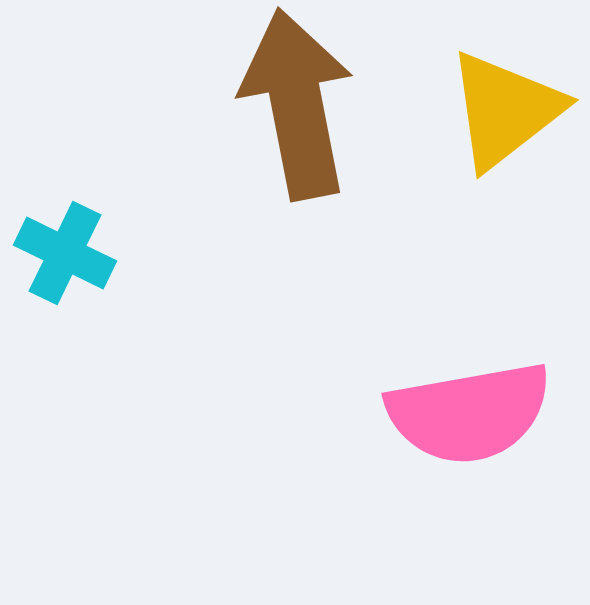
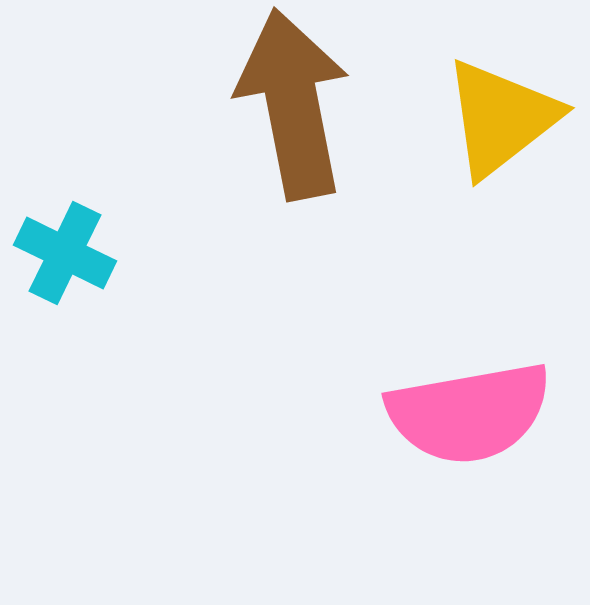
brown arrow: moved 4 px left
yellow triangle: moved 4 px left, 8 px down
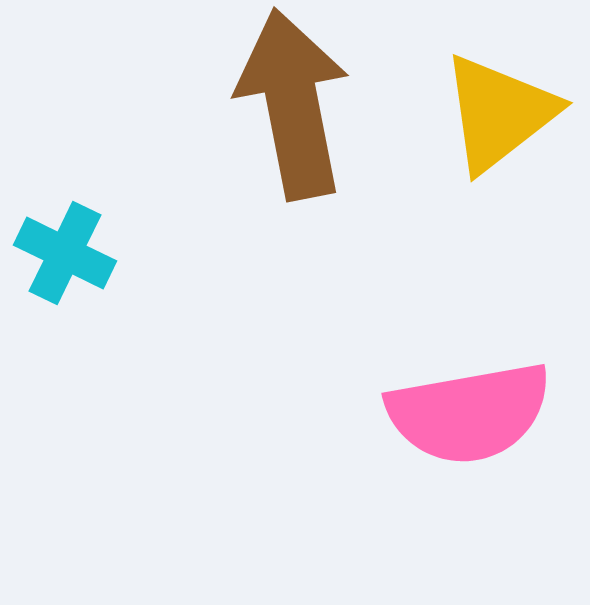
yellow triangle: moved 2 px left, 5 px up
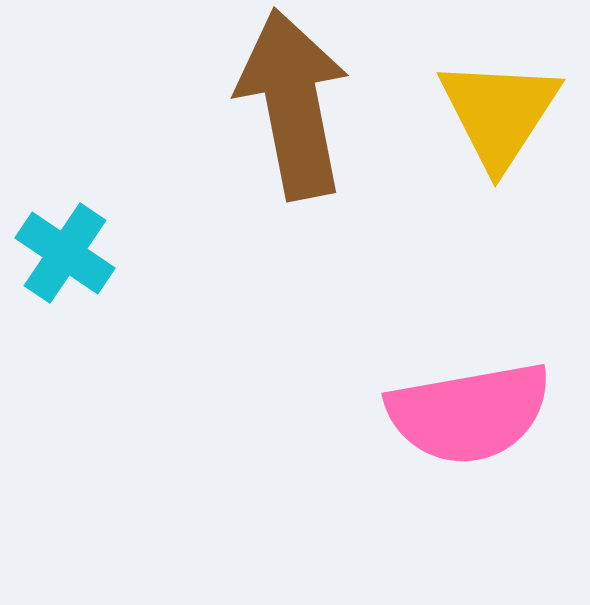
yellow triangle: rotated 19 degrees counterclockwise
cyan cross: rotated 8 degrees clockwise
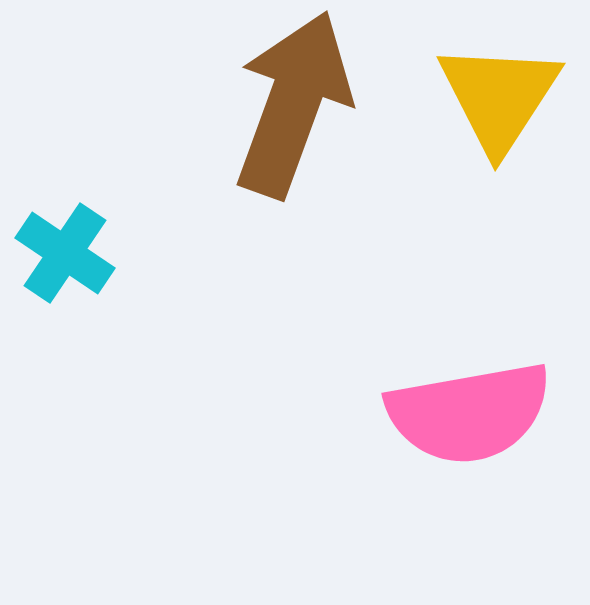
brown arrow: rotated 31 degrees clockwise
yellow triangle: moved 16 px up
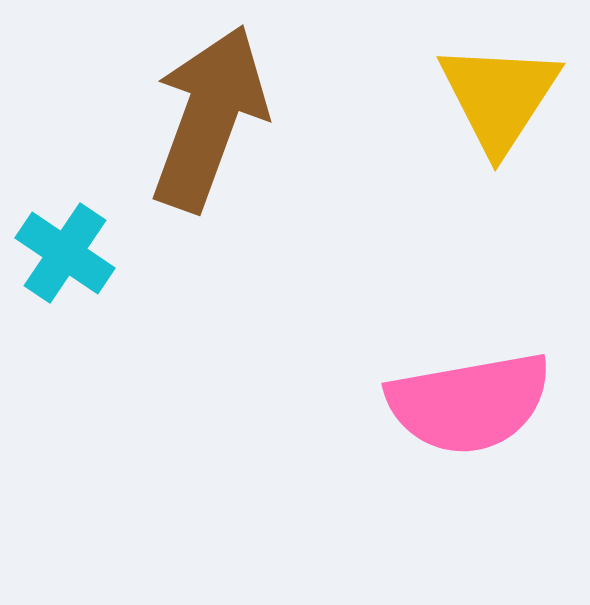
brown arrow: moved 84 px left, 14 px down
pink semicircle: moved 10 px up
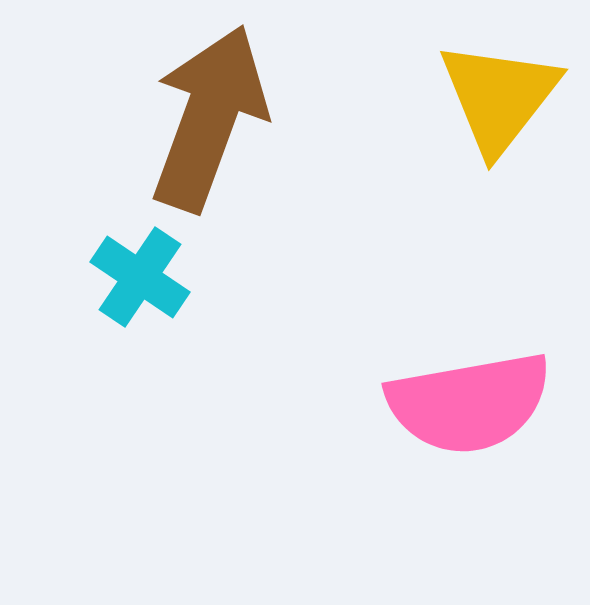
yellow triangle: rotated 5 degrees clockwise
cyan cross: moved 75 px right, 24 px down
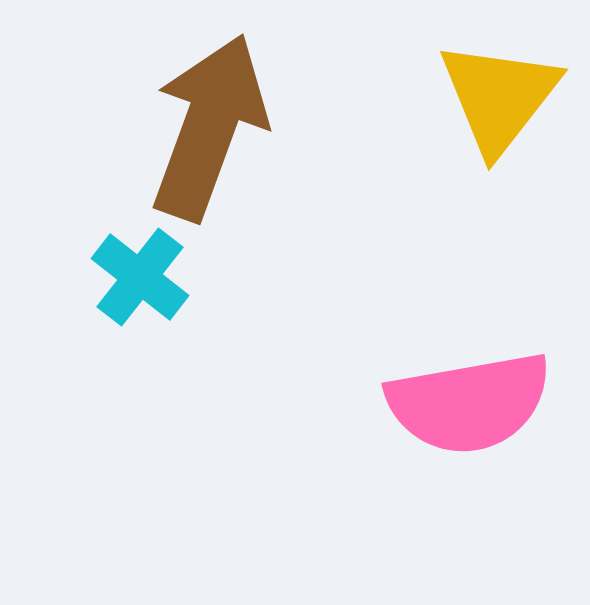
brown arrow: moved 9 px down
cyan cross: rotated 4 degrees clockwise
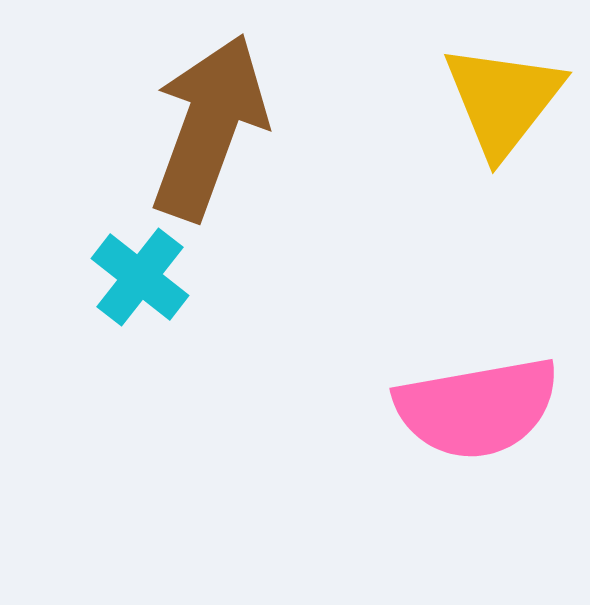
yellow triangle: moved 4 px right, 3 px down
pink semicircle: moved 8 px right, 5 px down
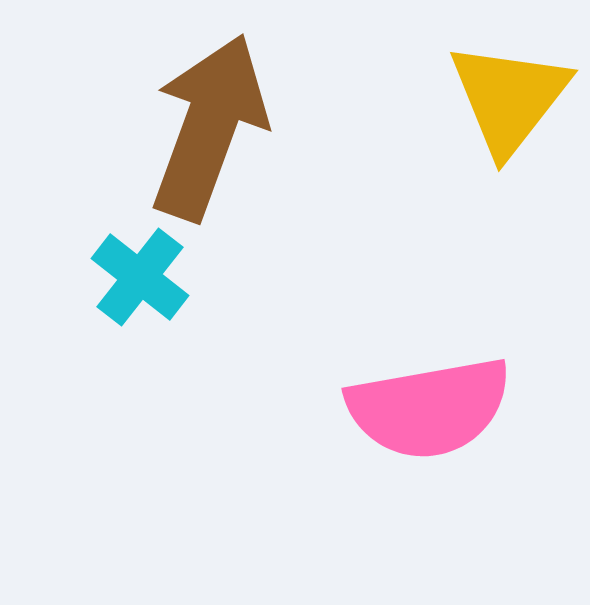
yellow triangle: moved 6 px right, 2 px up
pink semicircle: moved 48 px left
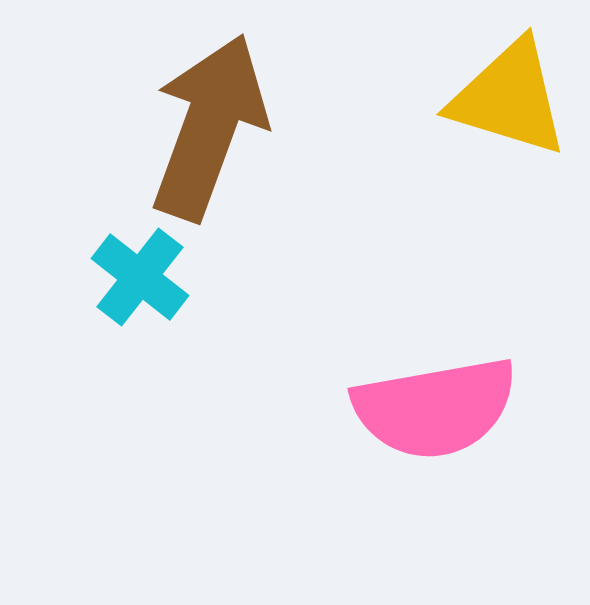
yellow triangle: rotated 51 degrees counterclockwise
pink semicircle: moved 6 px right
